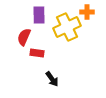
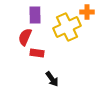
purple rectangle: moved 4 px left
red semicircle: moved 1 px right
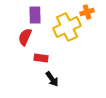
orange cross: rotated 16 degrees counterclockwise
red rectangle: moved 4 px right, 5 px down
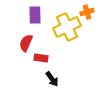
red semicircle: moved 1 px right, 6 px down
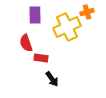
red semicircle: rotated 42 degrees counterclockwise
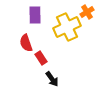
orange cross: rotated 16 degrees counterclockwise
red rectangle: rotated 48 degrees clockwise
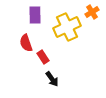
orange cross: moved 5 px right
red rectangle: moved 2 px right, 1 px up
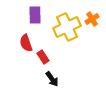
orange cross: moved 7 px down
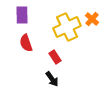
purple rectangle: moved 13 px left
orange cross: rotated 16 degrees counterclockwise
red rectangle: moved 12 px right
